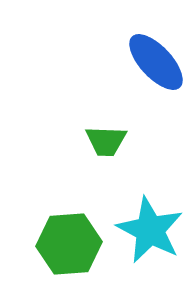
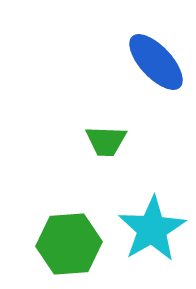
cyan star: moved 2 px right, 1 px up; rotated 14 degrees clockwise
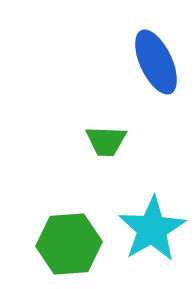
blue ellipse: rotated 18 degrees clockwise
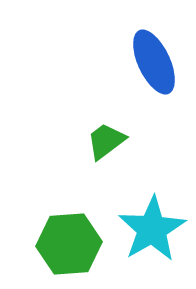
blue ellipse: moved 2 px left
green trapezoid: rotated 141 degrees clockwise
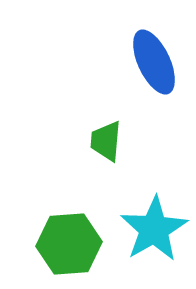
green trapezoid: rotated 48 degrees counterclockwise
cyan star: moved 2 px right
